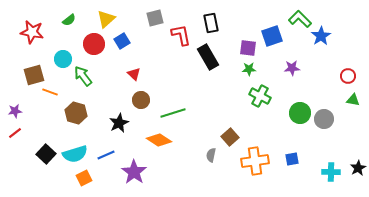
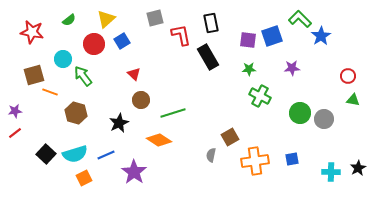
purple square at (248, 48): moved 8 px up
brown square at (230, 137): rotated 12 degrees clockwise
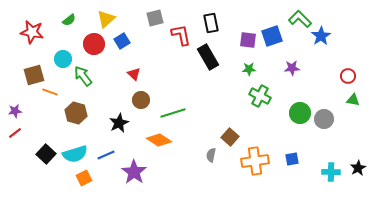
brown square at (230, 137): rotated 18 degrees counterclockwise
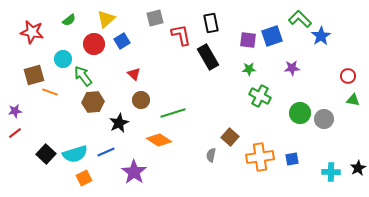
brown hexagon at (76, 113): moved 17 px right, 11 px up; rotated 20 degrees counterclockwise
blue line at (106, 155): moved 3 px up
orange cross at (255, 161): moved 5 px right, 4 px up
